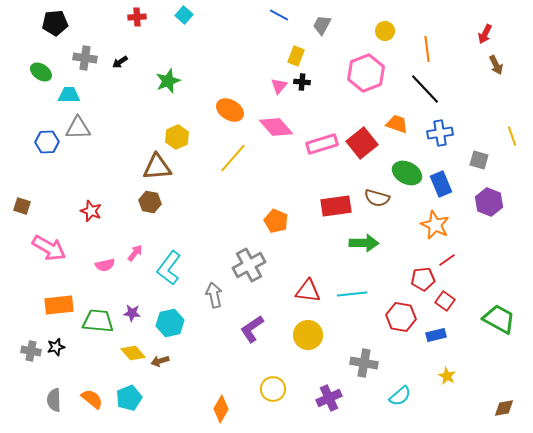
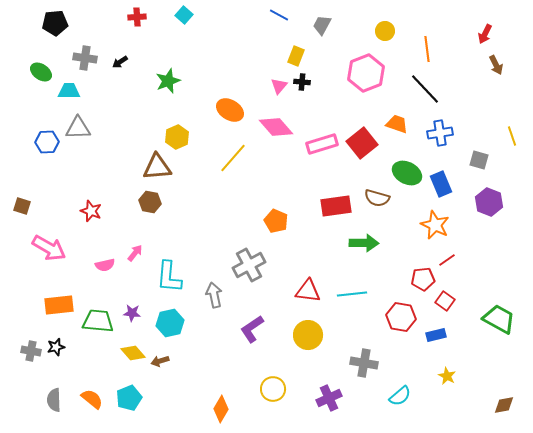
cyan trapezoid at (69, 95): moved 4 px up
cyan L-shape at (169, 268): moved 9 px down; rotated 32 degrees counterclockwise
brown diamond at (504, 408): moved 3 px up
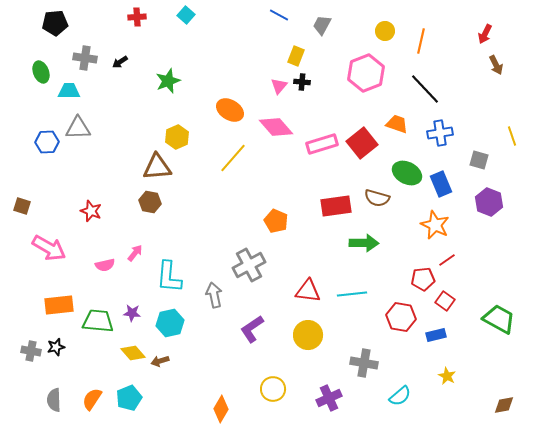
cyan square at (184, 15): moved 2 px right
orange line at (427, 49): moved 6 px left, 8 px up; rotated 20 degrees clockwise
green ellipse at (41, 72): rotated 35 degrees clockwise
orange semicircle at (92, 399): rotated 95 degrees counterclockwise
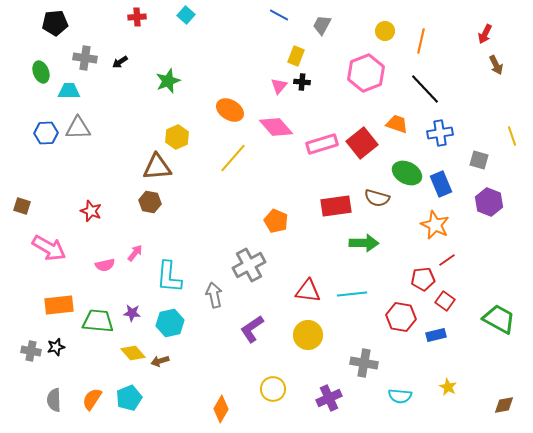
blue hexagon at (47, 142): moved 1 px left, 9 px up
yellow star at (447, 376): moved 1 px right, 11 px down
cyan semicircle at (400, 396): rotated 45 degrees clockwise
